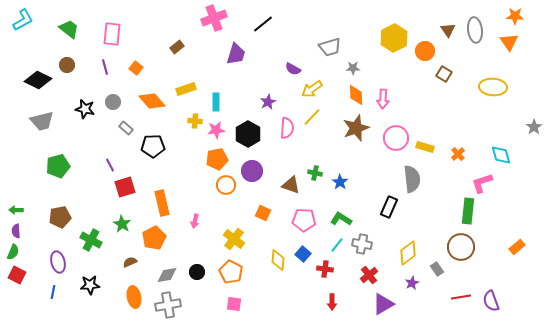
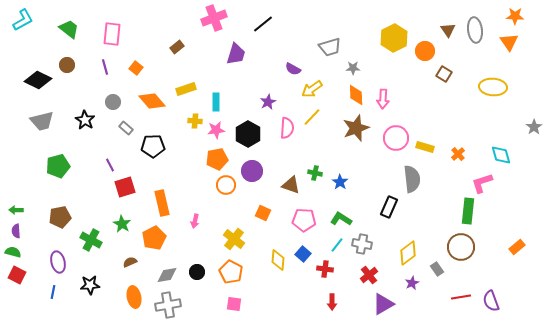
black star at (85, 109): moved 11 px down; rotated 18 degrees clockwise
green semicircle at (13, 252): rotated 98 degrees counterclockwise
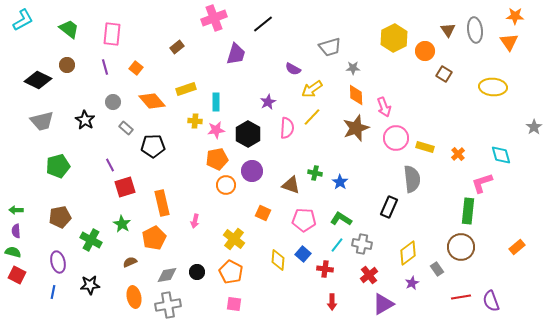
pink arrow at (383, 99): moved 1 px right, 8 px down; rotated 24 degrees counterclockwise
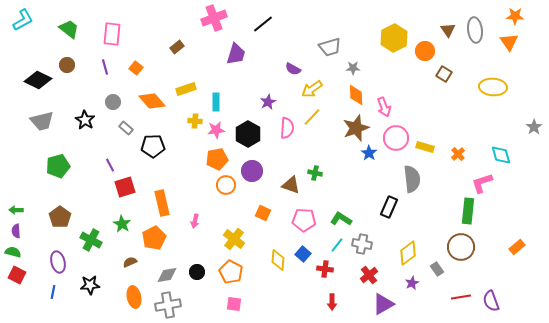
blue star at (340, 182): moved 29 px right, 29 px up
brown pentagon at (60, 217): rotated 25 degrees counterclockwise
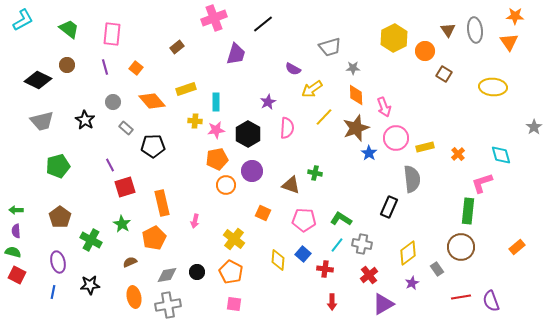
yellow line at (312, 117): moved 12 px right
yellow rectangle at (425, 147): rotated 30 degrees counterclockwise
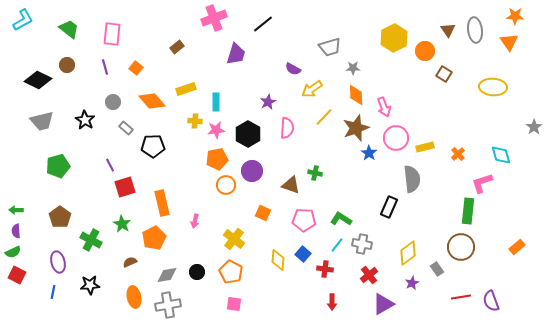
green semicircle at (13, 252): rotated 140 degrees clockwise
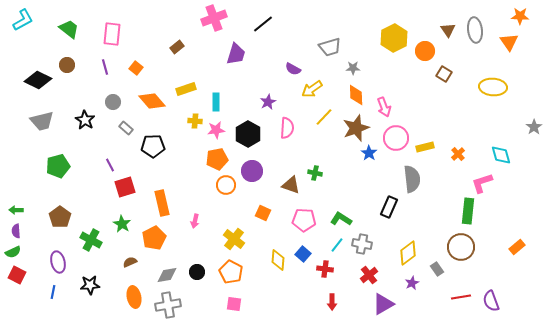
orange star at (515, 16): moved 5 px right
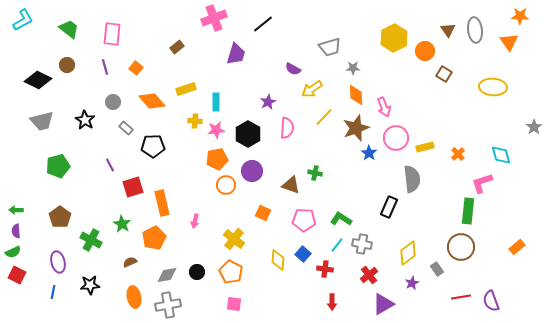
red square at (125, 187): moved 8 px right
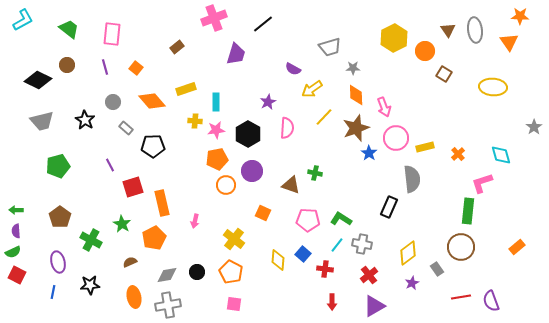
pink pentagon at (304, 220): moved 4 px right
purple triangle at (383, 304): moved 9 px left, 2 px down
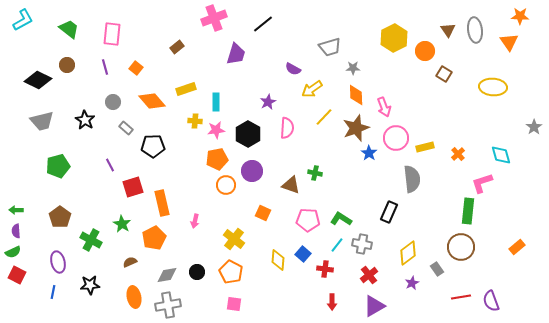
black rectangle at (389, 207): moved 5 px down
